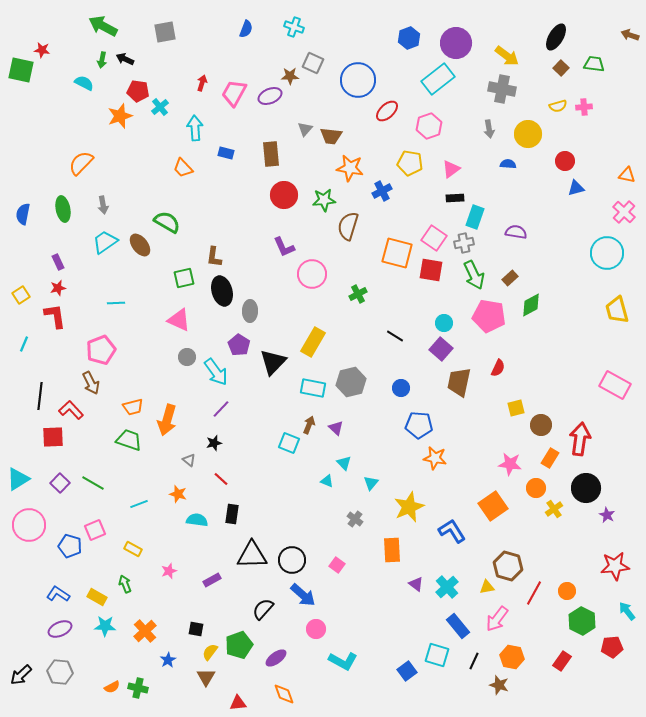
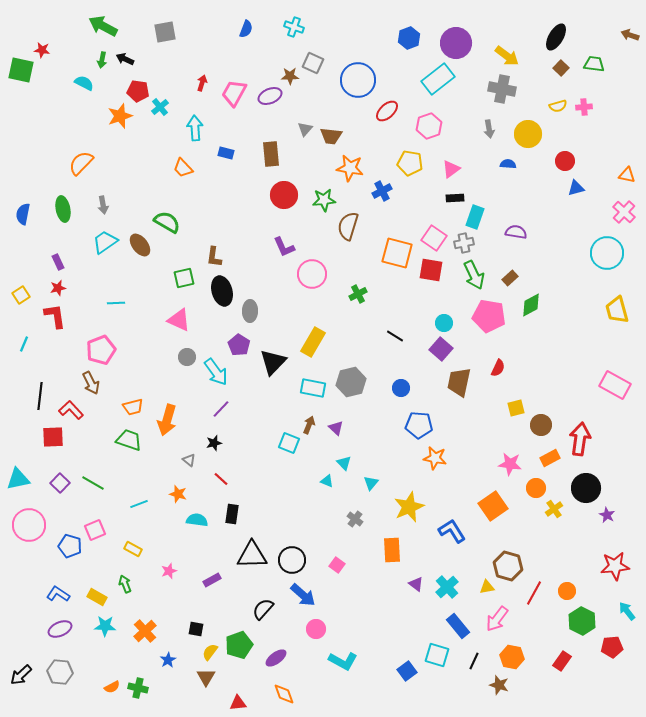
orange rectangle at (550, 458): rotated 30 degrees clockwise
cyan triangle at (18, 479): rotated 20 degrees clockwise
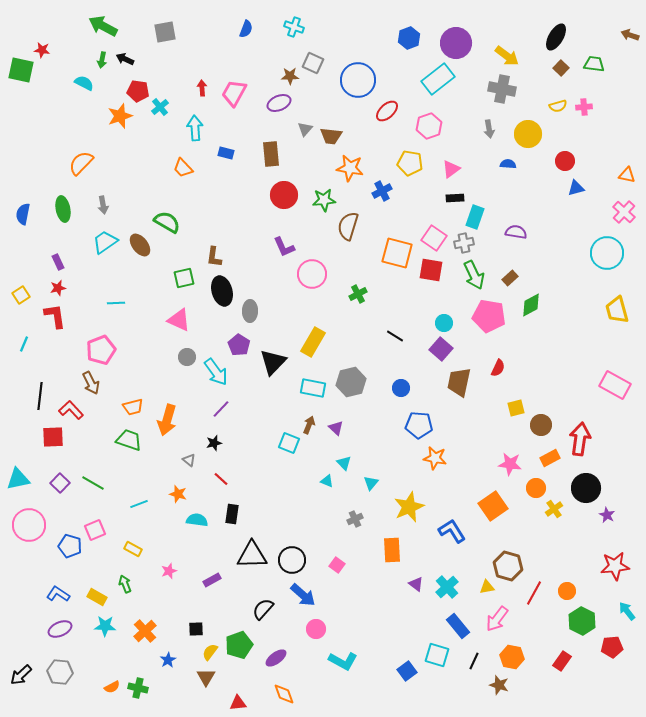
red arrow at (202, 83): moved 5 px down; rotated 21 degrees counterclockwise
purple ellipse at (270, 96): moved 9 px right, 7 px down
gray cross at (355, 519): rotated 28 degrees clockwise
black square at (196, 629): rotated 14 degrees counterclockwise
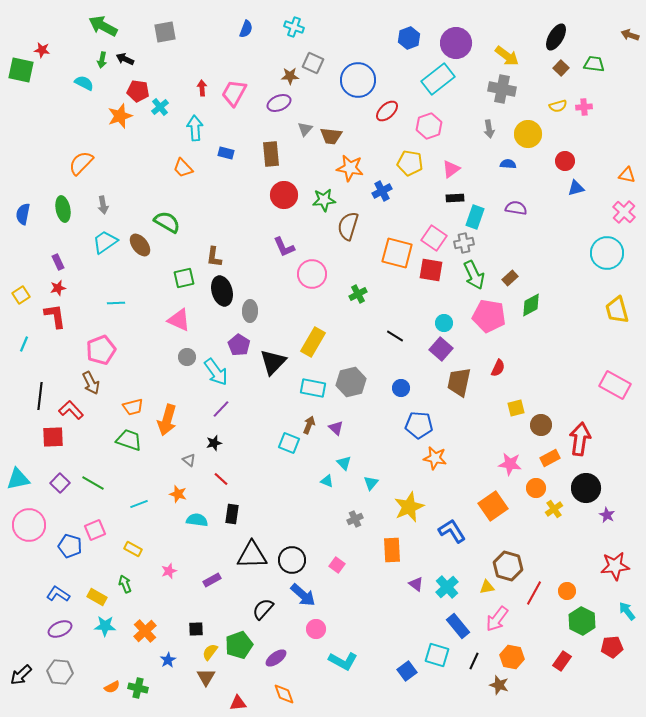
purple semicircle at (516, 232): moved 24 px up
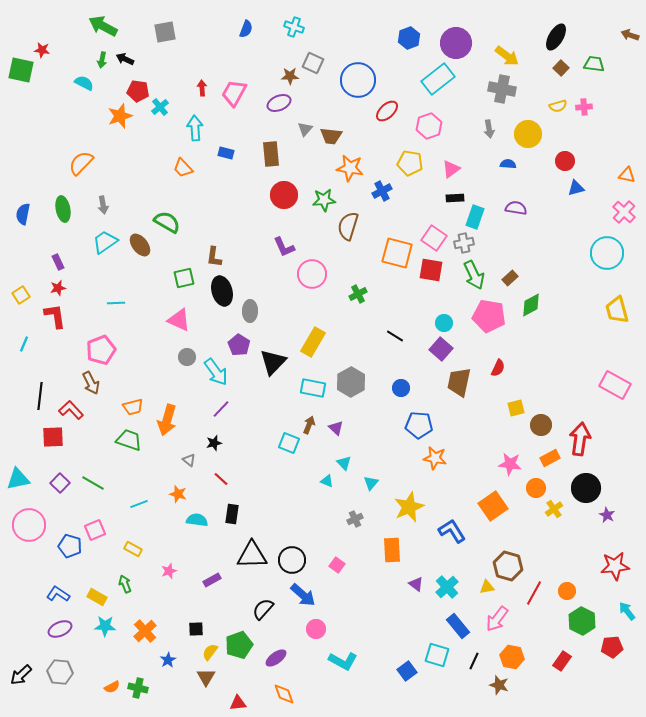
gray hexagon at (351, 382): rotated 16 degrees counterclockwise
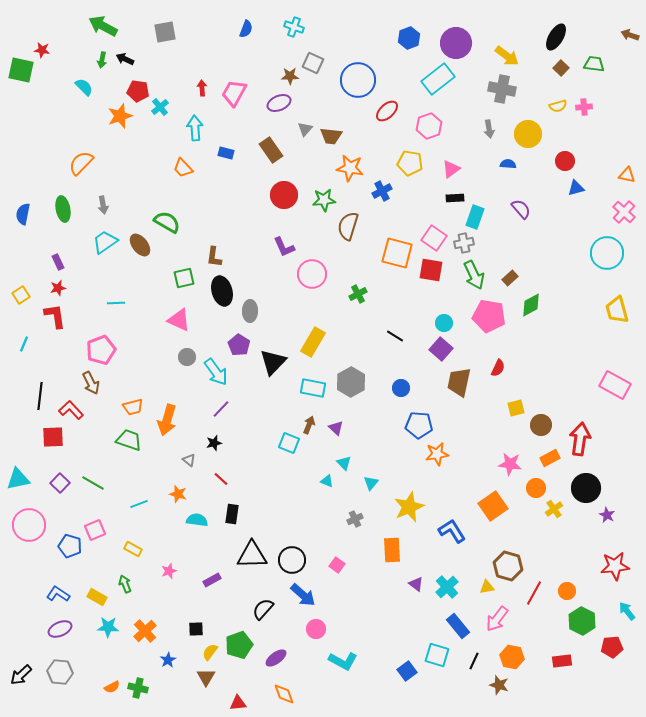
cyan semicircle at (84, 83): moved 4 px down; rotated 18 degrees clockwise
brown rectangle at (271, 154): moved 4 px up; rotated 30 degrees counterclockwise
purple semicircle at (516, 208): moved 5 px right, 1 px down; rotated 40 degrees clockwise
orange star at (435, 458): moved 2 px right, 4 px up; rotated 20 degrees counterclockwise
cyan star at (105, 626): moved 3 px right, 1 px down
red rectangle at (562, 661): rotated 48 degrees clockwise
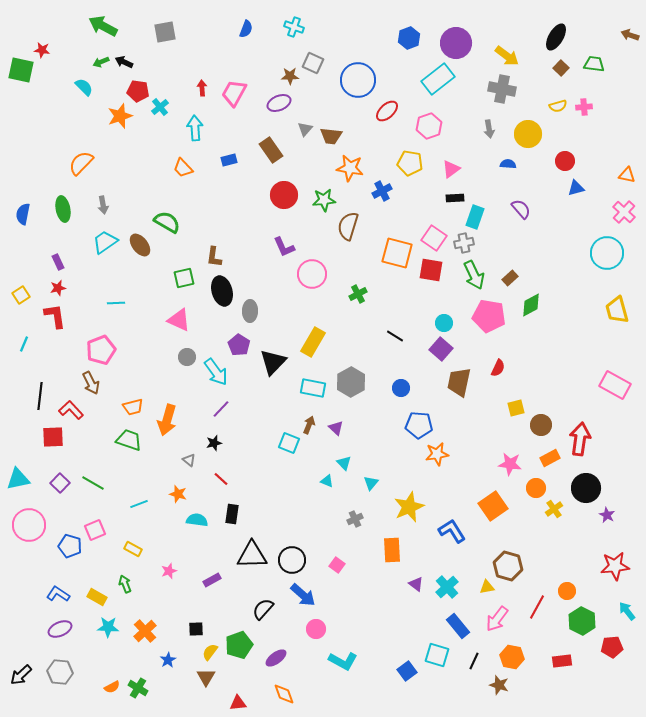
black arrow at (125, 59): moved 1 px left, 3 px down
green arrow at (102, 60): moved 1 px left, 2 px down; rotated 56 degrees clockwise
blue rectangle at (226, 153): moved 3 px right, 7 px down; rotated 28 degrees counterclockwise
red line at (534, 593): moved 3 px right, 14 px down
green cross at (138, 688): rotated 18 degrees clockwise
